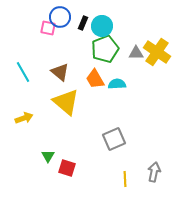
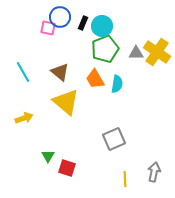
cyan semicircle: rotated 102 degrees clockwise
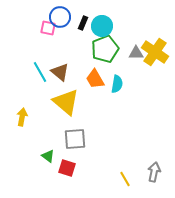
yellow cross: moved 2 px left
cyan line: moved 17 px right
yellow arrow: moved 2 px left, 1 px up; rotated 60 degrees counterclockwise
gray square: moved 39 px left; rotated 20 degrees clockwise
green triangle: rotated 24 degrees counterclockwise
yellow line: rotated 28 degrees counterclockwise
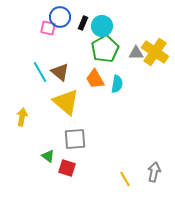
green pentagon: rotated 8 degrees counterclockwise
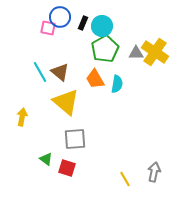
green triangle: moved 2 px left, 3 px down
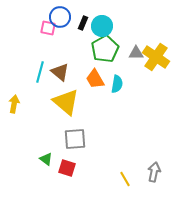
yellow cross: moved 1 px right, 5 px down
cyan line: rotated 45 degrees clockwise
yellow arrow: moved 8 px left, 13 px up
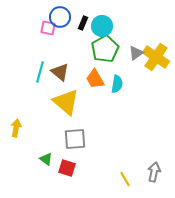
gray triangle: rotated 35 degrees counterclockwise
yellow arrow: moved 2 px right, 24 px down
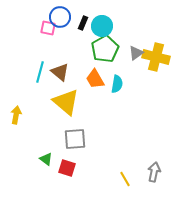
yellow cross: rotated 20 degrees counterclockwise
yellow arrow: moved 13 px up
